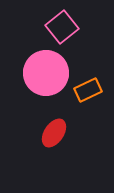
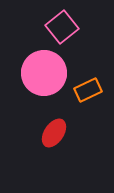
pink circle: moved 2 px left
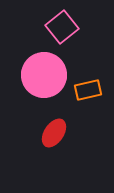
pink circle: moved 2 px down
orange rectangle: rotated 12 degrees clockwise
